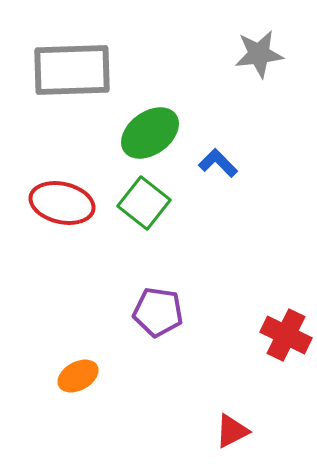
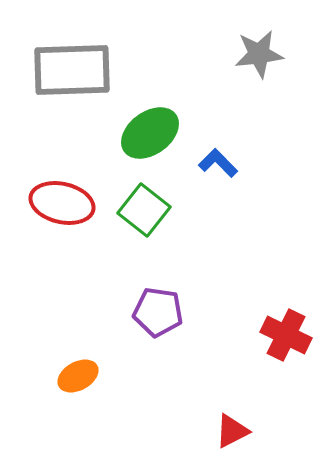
green square: moved 7 px down
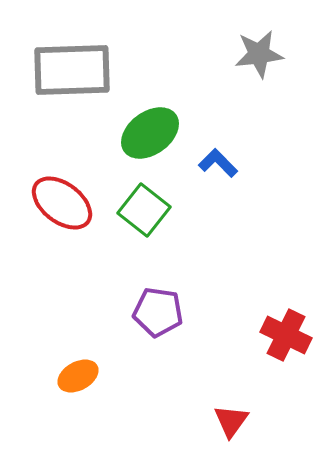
red ellipse: rotated 24 degrees clockwise
red triangle: moved 1 px left, 10 px up; rotated 27 degrees counterclockwise
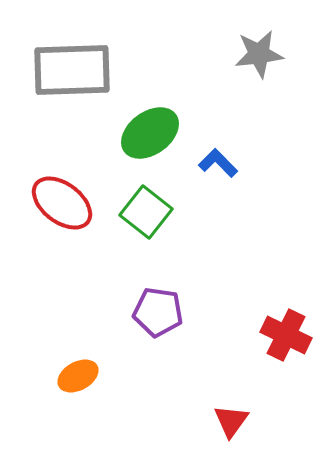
green square: moved 2 px right, 2 px down
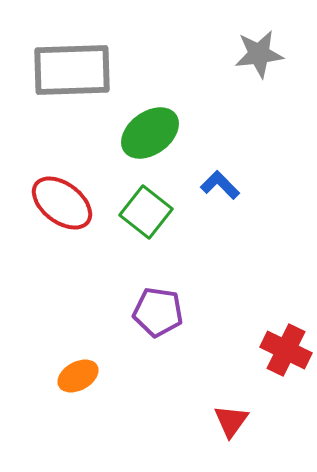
blue L-shape: moved 2 px right, 22 px down
red cross: moved 15 px down
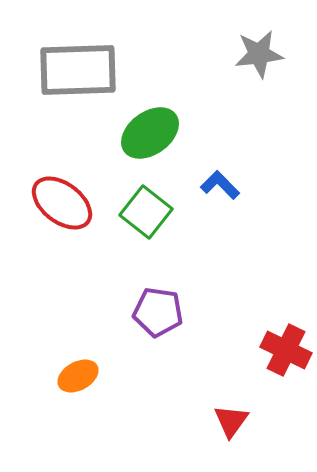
gray rectangle: moved 6 px right
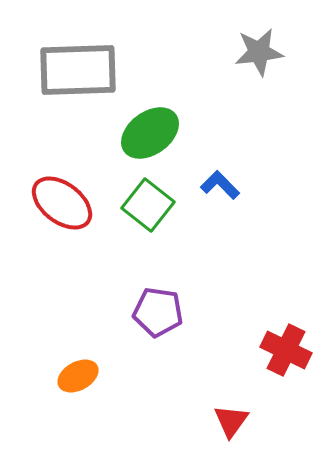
gray star: moved 2 px up
green square: moved 2 px right, 7 px up
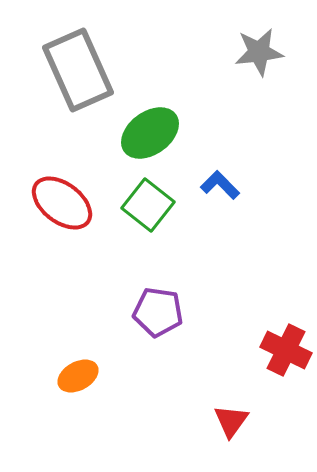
gray rectangle: rotated 68 degrees clockwise
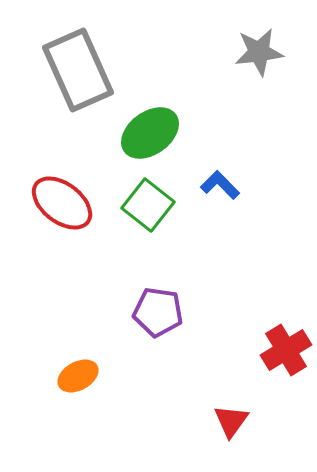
red cross: rotated 33 degrees clockwise
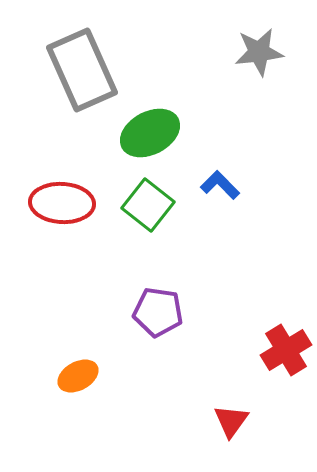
gray rectangle: moved 4 px right
green ellipse: rotated 8 degrees clockwise
red ellipse: rotated 34 degrees counterclockwise
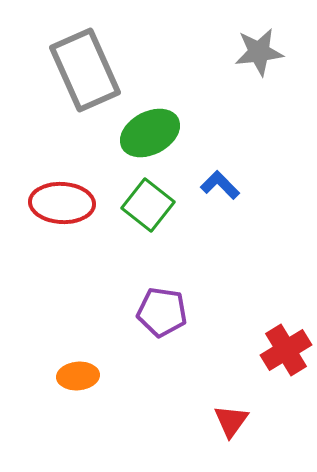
gray rectangle: moved 3 px right
purple pentagon: moved 4 px right
orange ellipse: rotated 24 degrees clockwise
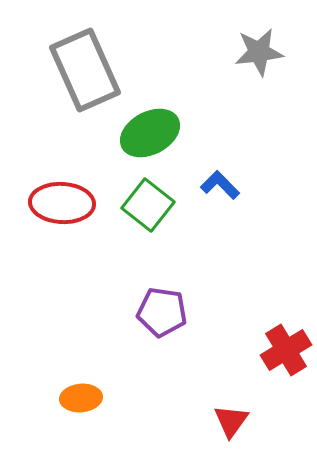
orange ellipse: moved 3 px right, 22 px down
